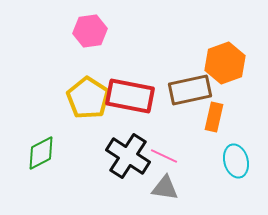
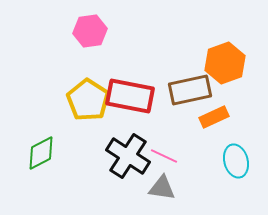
yellow pentagon: moved 2 px down
orange rectangle: rotated 52 degrees clockwise
gray triangle: moved 3 px left
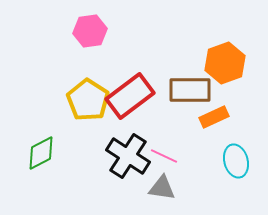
brown rectangle: rotated 12 degrees clockwise
red rectangle: rotated 48 degrees counterclockwise
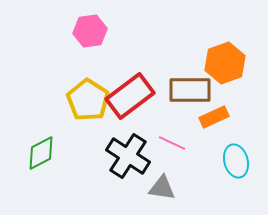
pink line: moved 8 px right, 13 px up
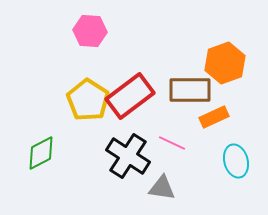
pink hexagon: rotated 12 degrees clockwise
